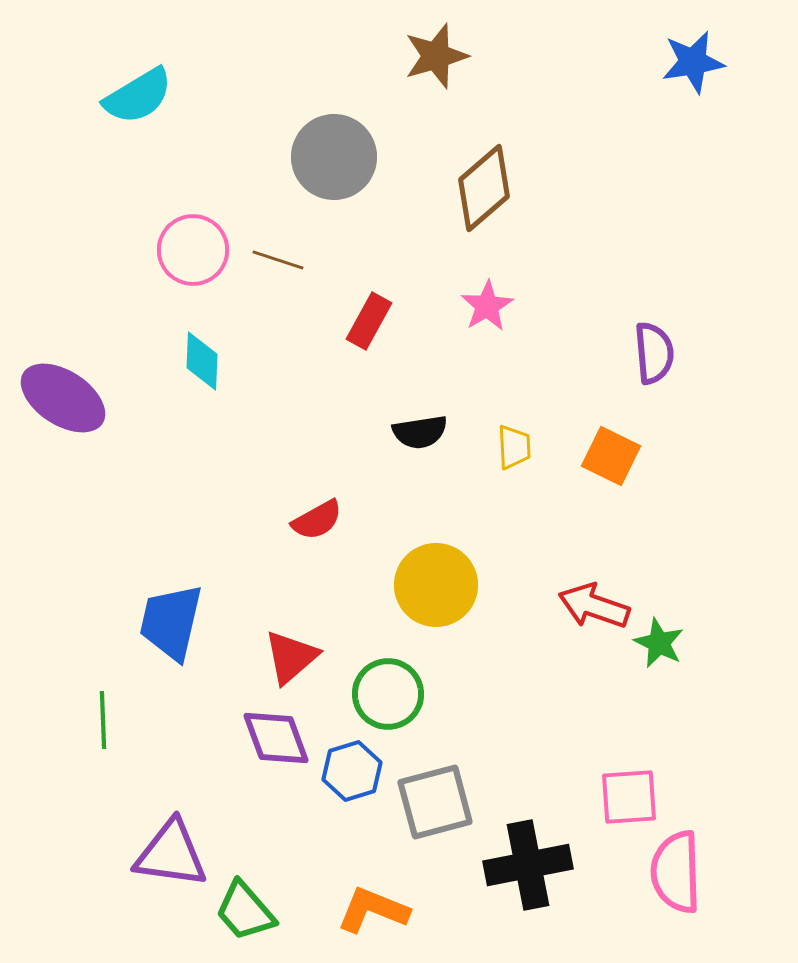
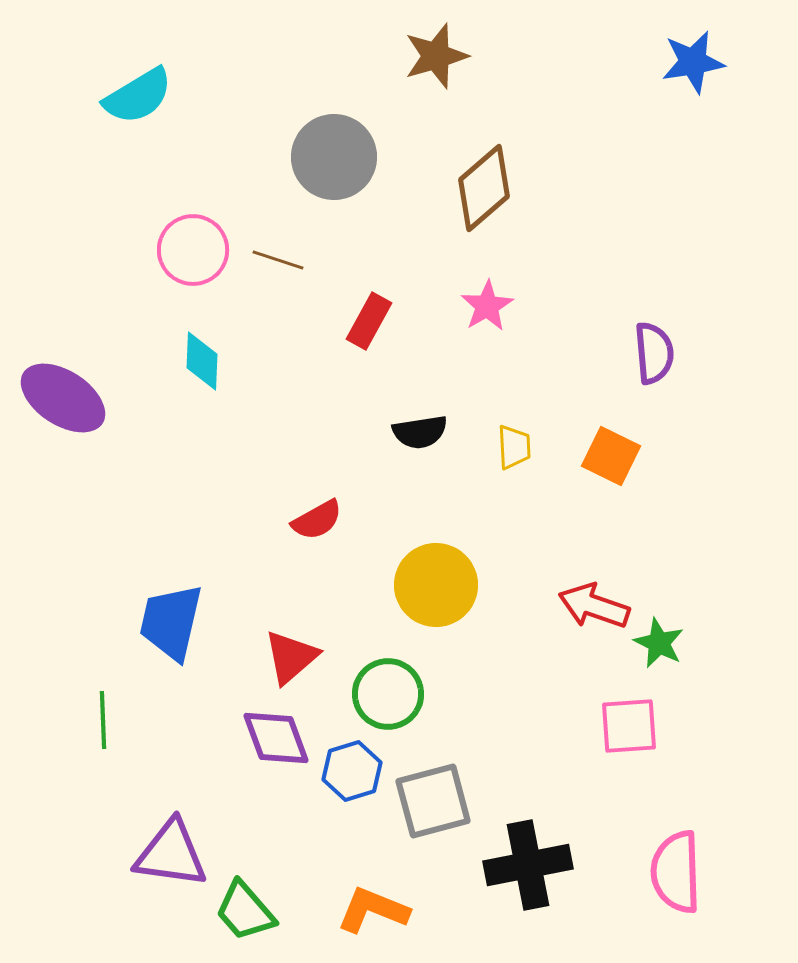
pink square: moved 71 px up
gray square: moved 2 px left, 1 px up
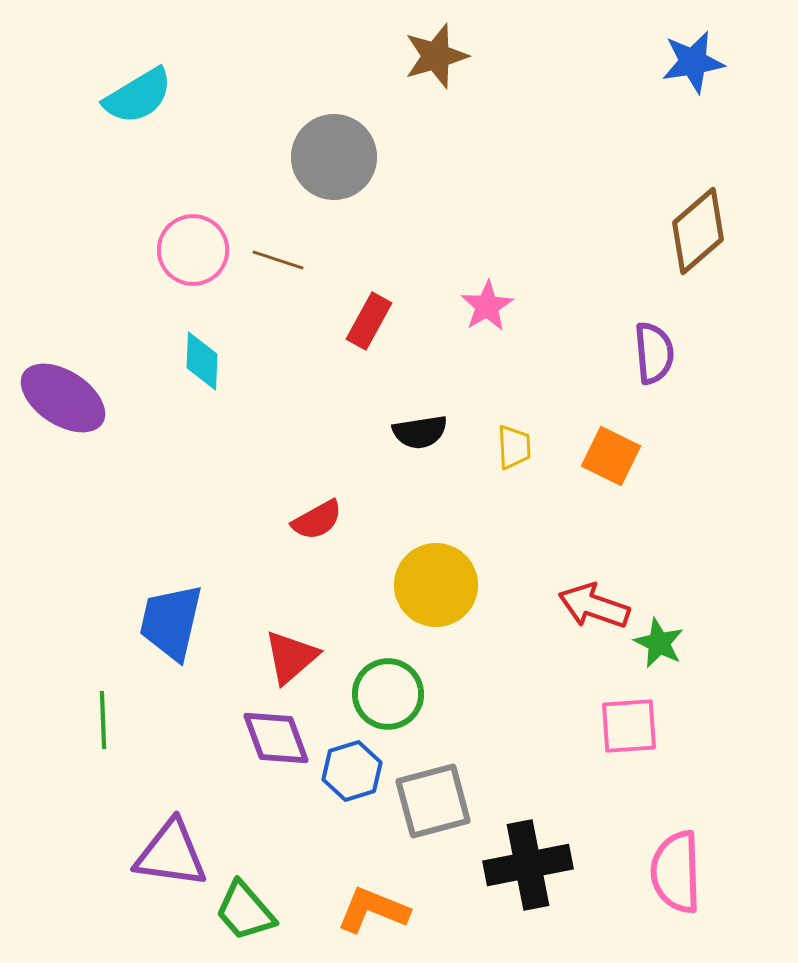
brown diamond: moved 214 px right, 43 px down
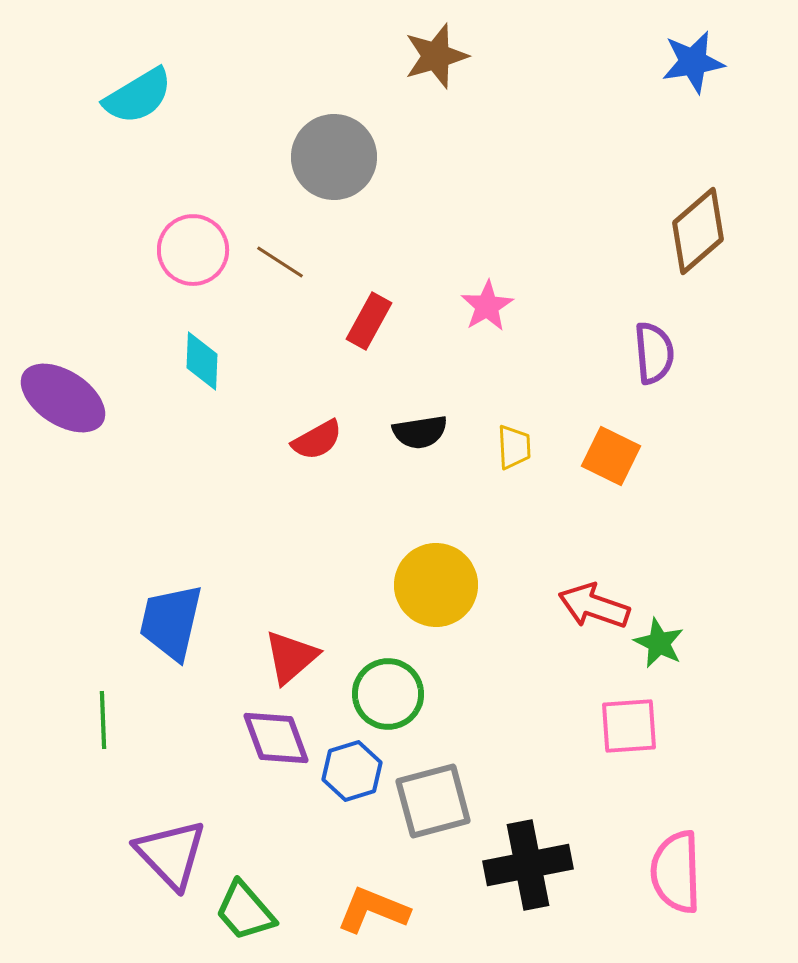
brown line: moved 2 px right, 2 px down; rotated 15 degrees clockwise
red semicircle: moved 80 px up
purple triangle: rotated 38 degrees clockwise
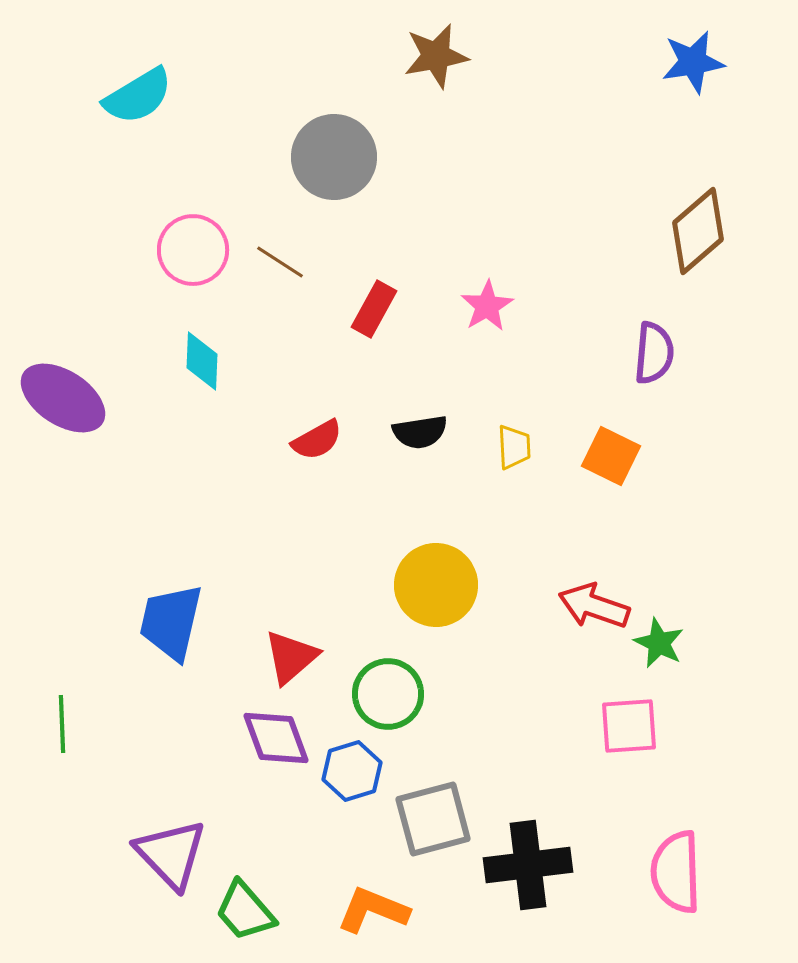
brown star: rotated 6 degrees clockwise
red rectangle: moved 5 px right, 12 px up
purple semicircle: rotated 10 degrees clockwise
green line: moved 41 px left, 4 px down
gray square: moved 18 px down
black cross: rotated 4 degrees clockwise
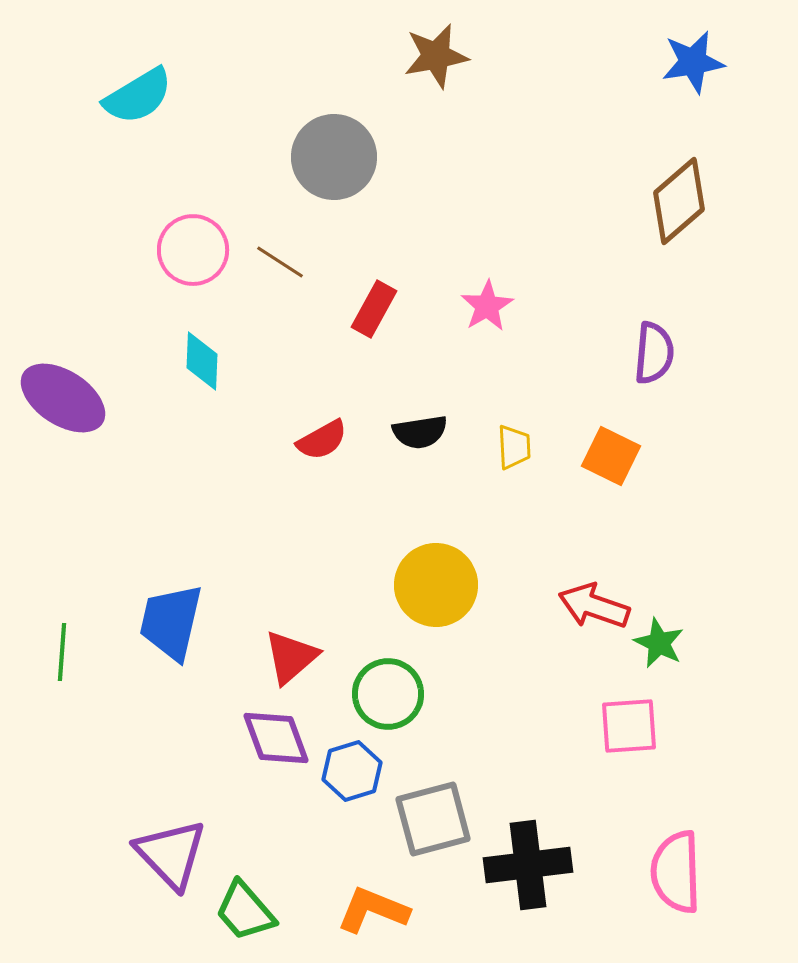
brown diamond: moved 19 px left, 30 px up
red semicircle: moved 5 px right
green line: moved 72 px up; rotated 6 degrees clockwise
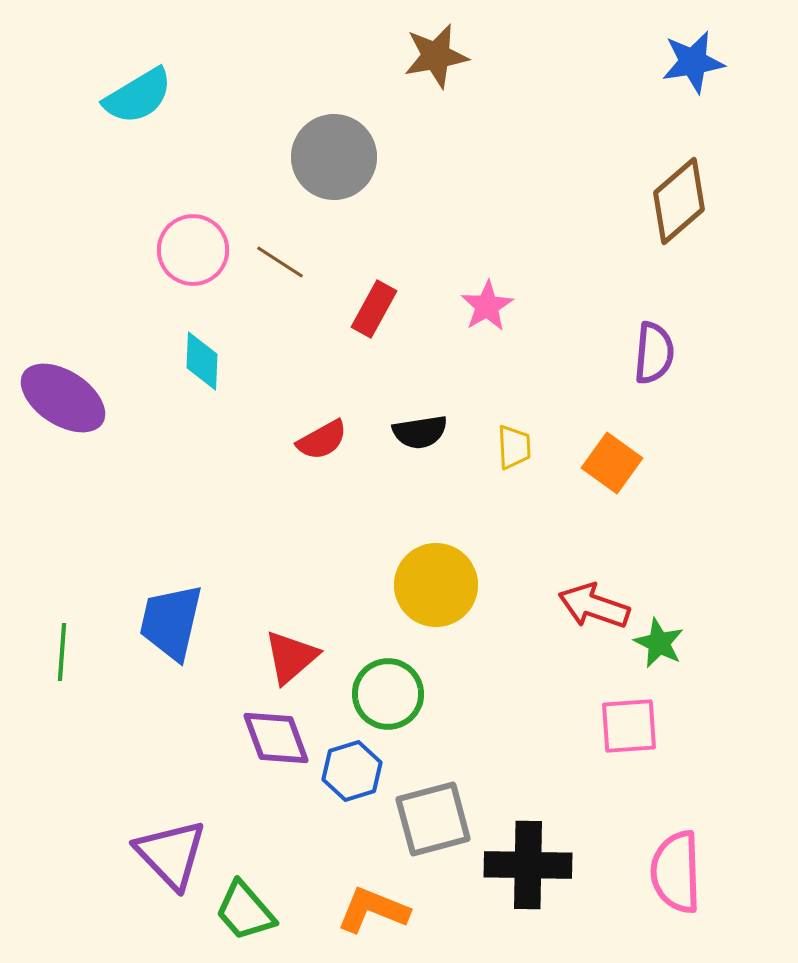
orange square: moved 1 px right, 7 px down; rotated 10 degrees clockwise
black cross: rotated 8 degrees clockwise
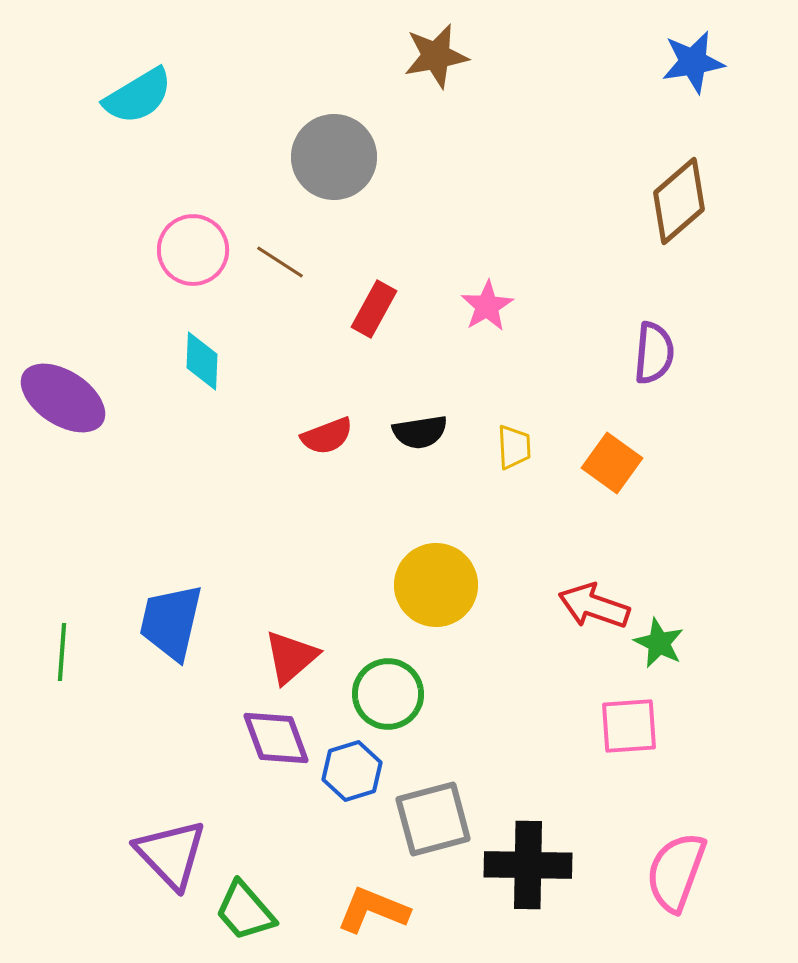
red semicircle: moved 5 px right, 4 px up; rotated 8 degrees clockwise
pink semicircle: rotated 22 degrees clockwise
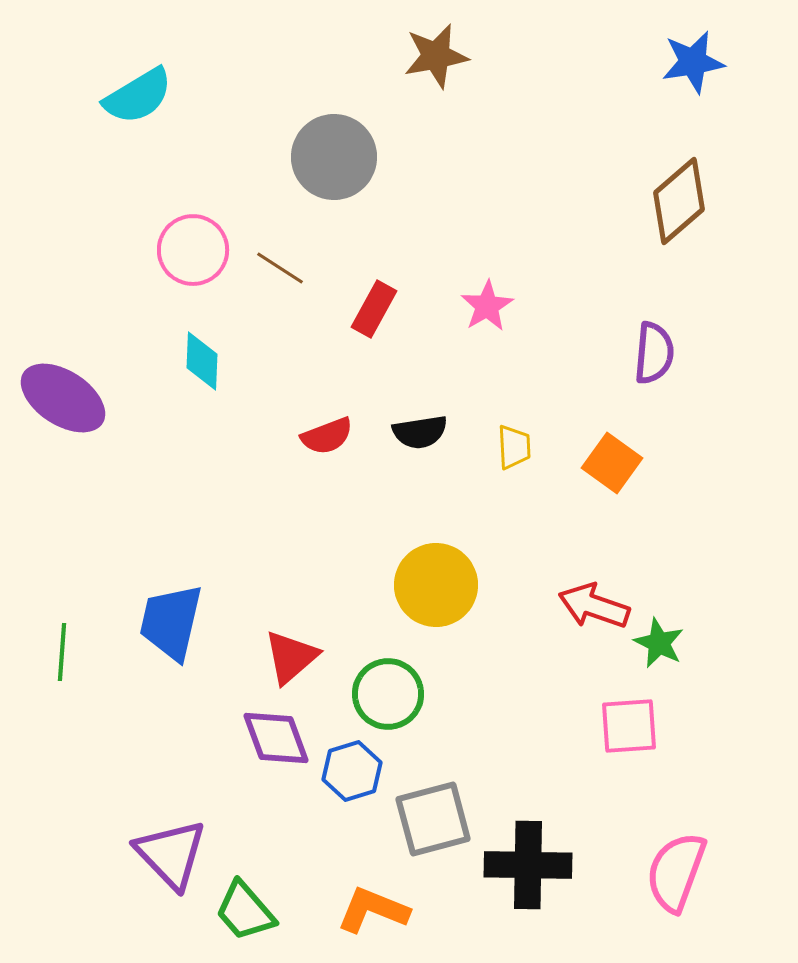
brown line: moved 6 px down
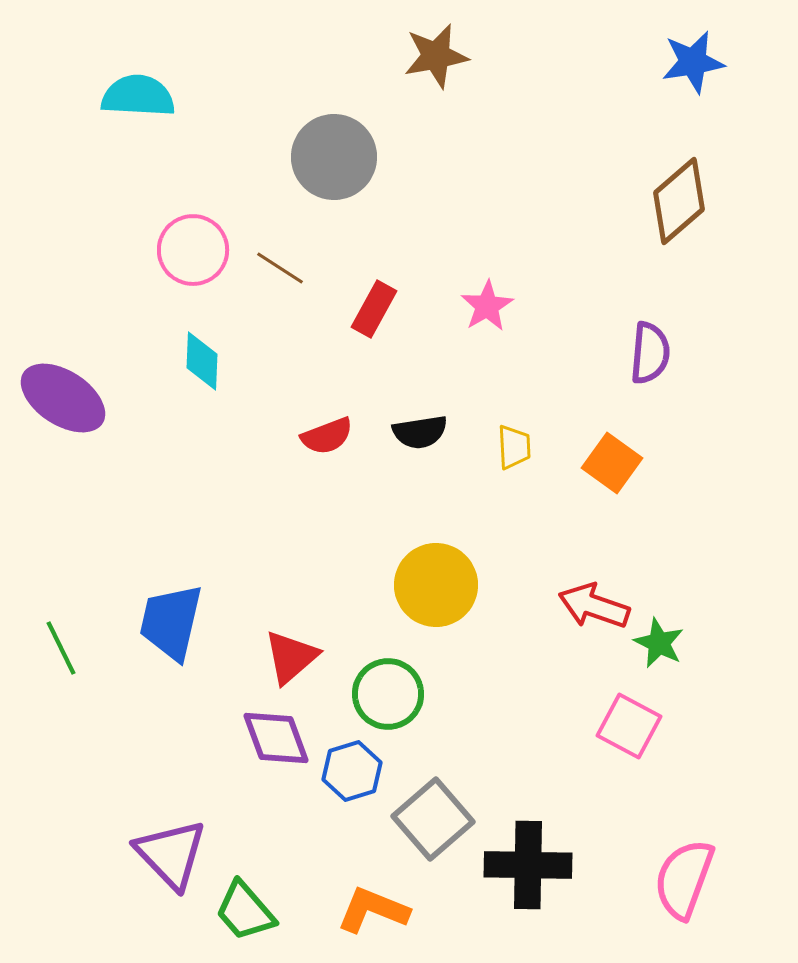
cyan semicircle: rotated 146 degrees counterclockwise
purple semicircle: moved 4 px left
green line: moved 1 px left, 4 px up; rotated 30 degrees counterclockwise
pink square: rotated 32 degrees clockwise
gray square: rotated 26 degrees counterclockwise
pink semicircle: moved 8 px right, 7 px down
